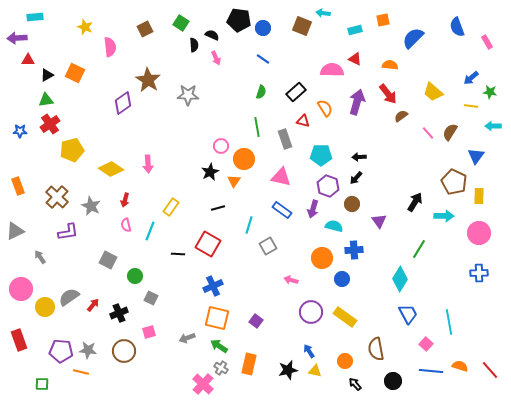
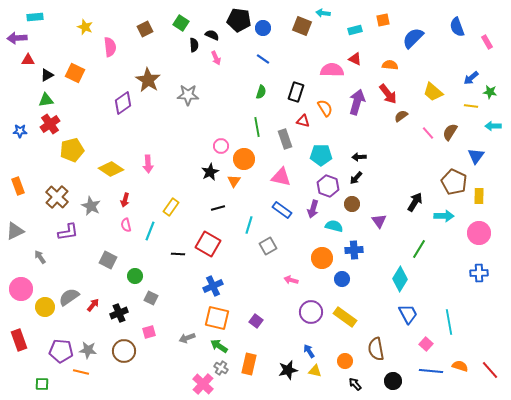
black rectangle at (296, 92): rotated 30 degrees counterclockwise
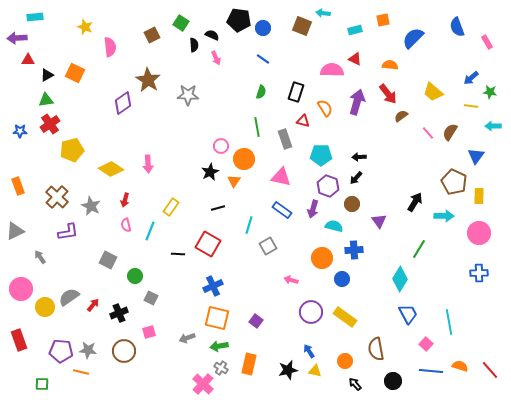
brown square at (145, 29): moved 7 px right, 6 px down
green arrow at (219, 346): rotated 42 degrees counterclockwise
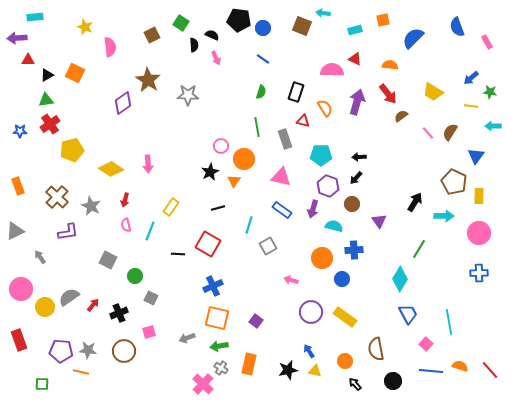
yellow trapezoid at (433, 92): rotated 10 degrees counterclockwise
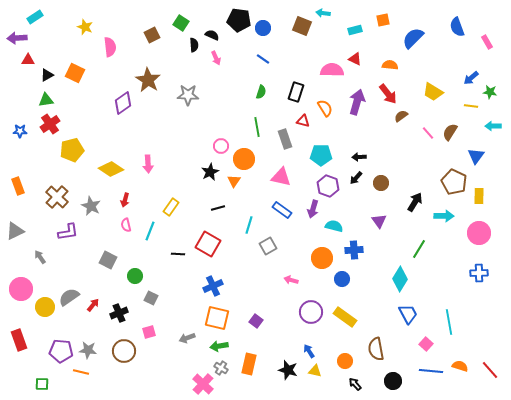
cyan rectangle at (35, 17): rotated 28 degrees counterclockwise
brown circle at (352, 204): moved 29 px right, 21 px up
black star at (288, 370): rotated 30 degrees clockwise
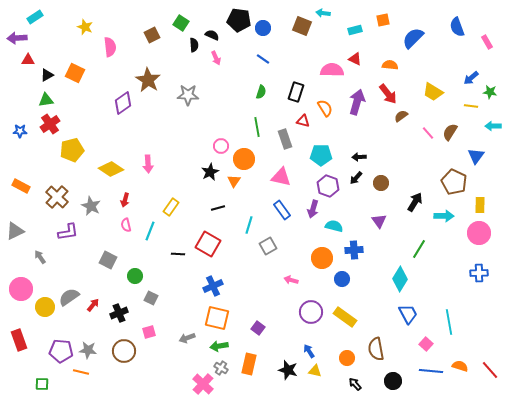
orange rectangle at (18, 186): moved 3 px right; rotated 42 degrees counterclockwise
yellow rectangle at (479, 196): moved 1 px right, 9 px down
blue rectangle at (282, 210): rotated 18 degrees clockwise
purple square at (256, 321): moved 2 px right, 7 px down
orange circle at (345, 361): moved 2 px right, 3 px up
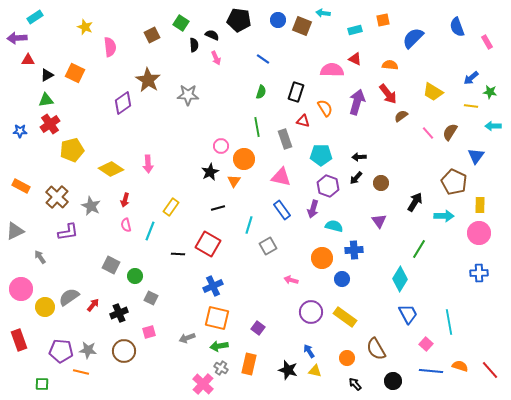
blue circle at (263, 28): moved 15 px right, 8 px up
gray square at (108, 260): moved 3 px right, 5 px down
brown semicircle at (376, 349): rotated 20 degrees counterclockwise
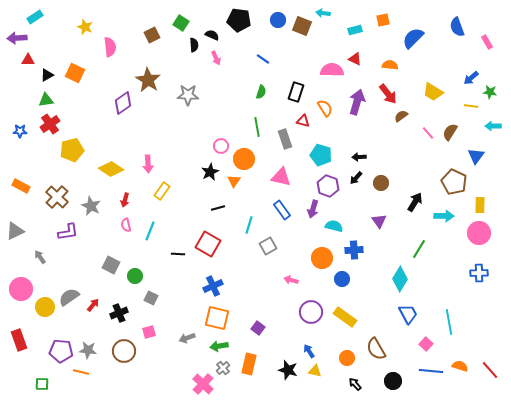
cyan pentagon at (321, 155): rotated 15 degrees clockwise
yellow rectangle at (171, 207): moved 9 px left, 16 px up
gray cross at (221, 368): moved 2 px right; rotated 16 degrees clockwise
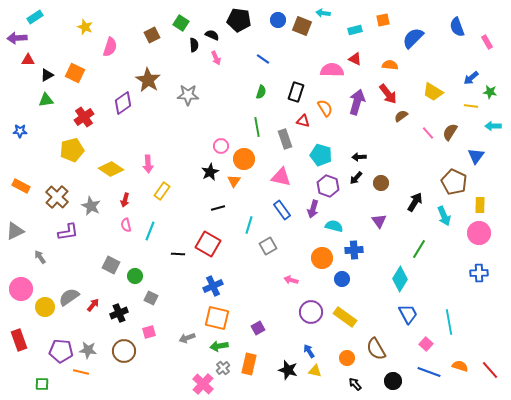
pink semicircle at (110, 47): rotated 24 degrees clockwise
red cross at (50, 124): moved 34 px right, 7 px up
cyan arrow at (444, 216): rotated 66 degrees clockwise
purple square at (258, 328): rotated 24 degrees clockwise
blue line at (431, 371): moved 2 px left, 1 px down; rotated 15 degrees clockwise
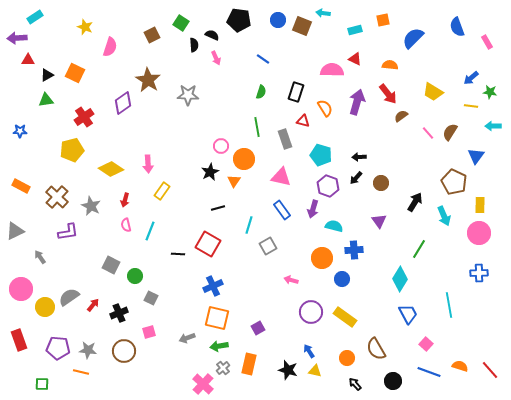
cyan line at (449, 322): moved 17 px up
purple pentagon at (61, 351): moved 3 px left, 3 px up
